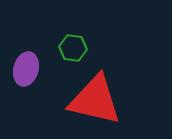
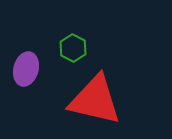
green hexagon: rotated 20 degrees clockwise
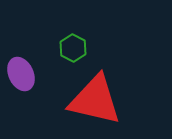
purple ellipse: moved 5 px left, 5 px down; rotated 40 degrees counterclockwise
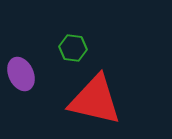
green hexagon: rotated 20 degrees counterclockwise
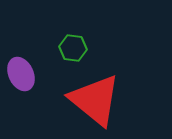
red triangle: rotated 26 degrees clockwise
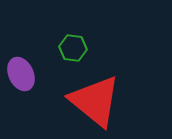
red triangle: moved 1 px down
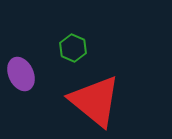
green hexagon: rotated 16 degrees clockwise
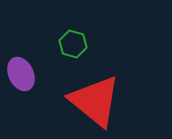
green hexagon: moved 4 px up; rotated 8 degrees counterclockwise
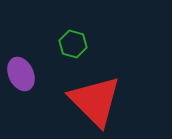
red triangle: rotated 6 degrees clockwise
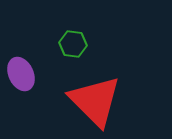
green hexagon: rotated 8 degrees counterclockwise
